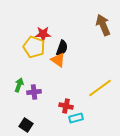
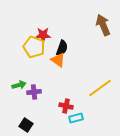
red star: moved 1 px down
green arrow: rotated 56 degrees clockwise
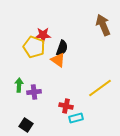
green arrow: rotated 72 degrees counterclockwise
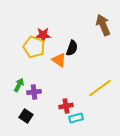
black semicircle: moved 10 px right
orange triangle: moved 1 px right
green arrow: rotated 24 degrees clockwise
red cross: rotated 24 degrees counterclockwise
black square: moved 9 px up
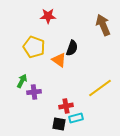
red star: moved 5 px right, 19 px up
green arrow: moved 3 px right, 4 px up
black square: moved 33 px right, 8 px down; rotated 24 degrees counterclockwise
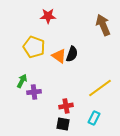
black semicircle: moved 6 px down
orange triangle: moved 4 px up
cyan rectangle: moved 18 px right; rotated 48 degrees counterclockwise
black square: moved 4 px right
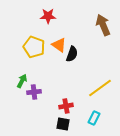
orange triangle: moved 11 px up
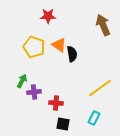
black semicircle: rotated 28 degrees counterclockwise
red cross: moved 10 px left, 3 px up; rotated 16 degrees clockwise
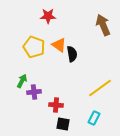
red cross: moved 2 px down
